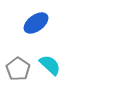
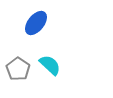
blue ellipse: rotated 15 degrees counterclockwise
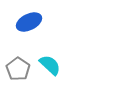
blue ellipse: moved 7 px left, 1 px up; rotated 25 degrees clockwise
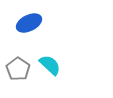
blue ellipse: moved 1 px down
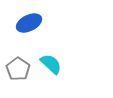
cyan semicircle: moved 1 px right, 1 px up
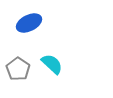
cyan semicircle: moved 1 px right
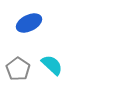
cyan semicircle: moved 1 px down
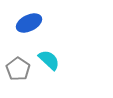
cyan semicircle: moved 3 px left, 5 px up
